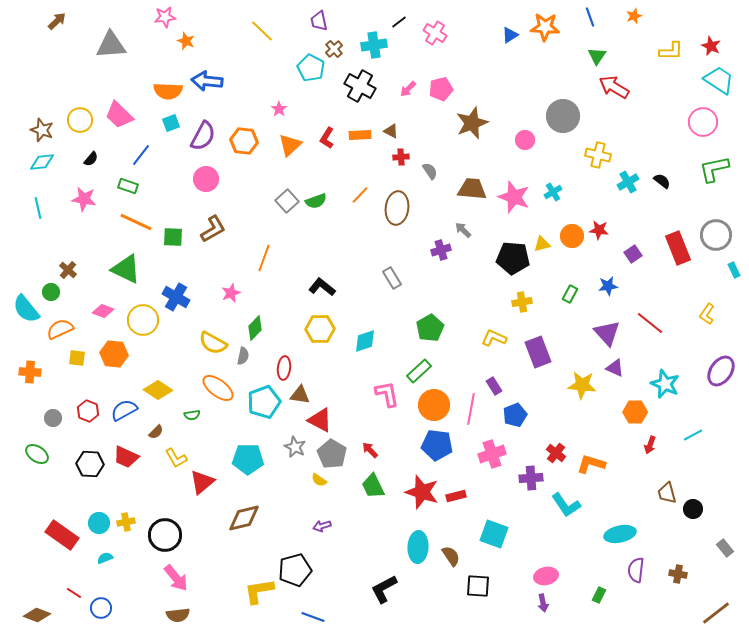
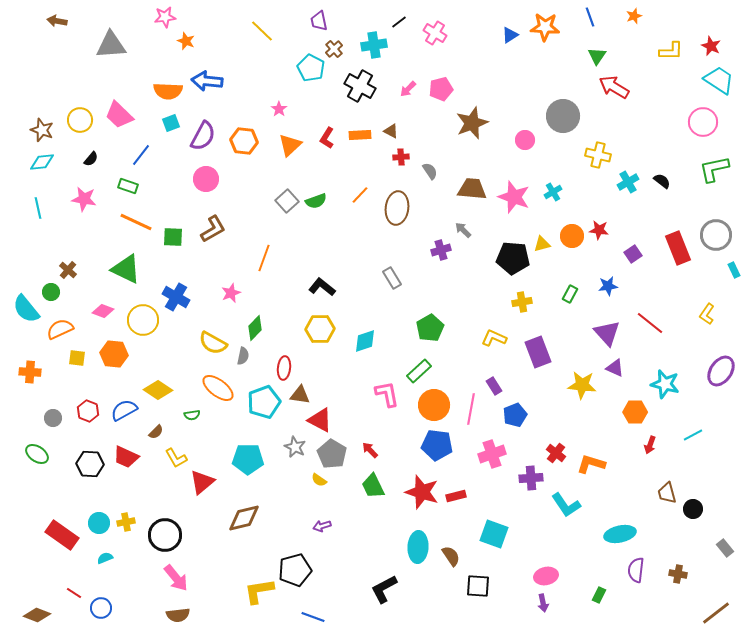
brown arrow at (57, 21): rotated 126 degrees counterclockwise
cyan star at (665, 384): rotated 8 degrees counterclockwise
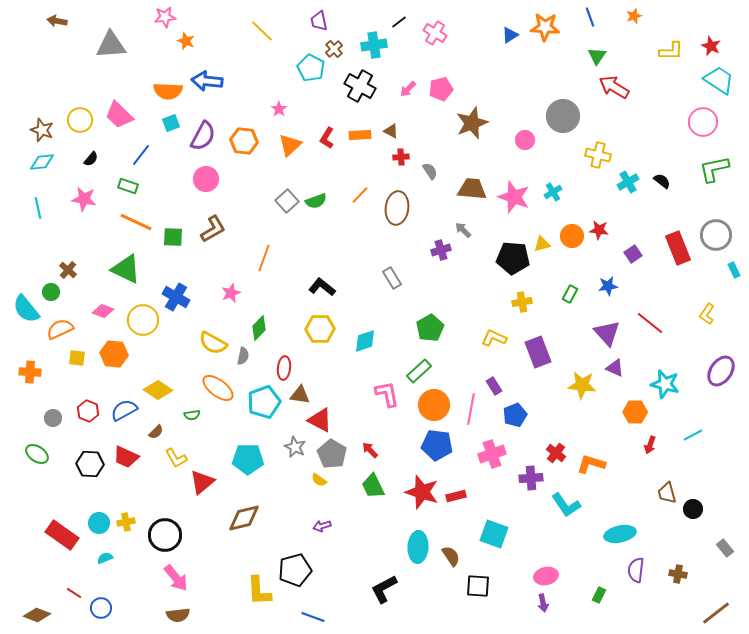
green diamond at (255, 328): moved 4 px right
yellow L-shape at (259, 591): rotated 84 degrees counterclockwise
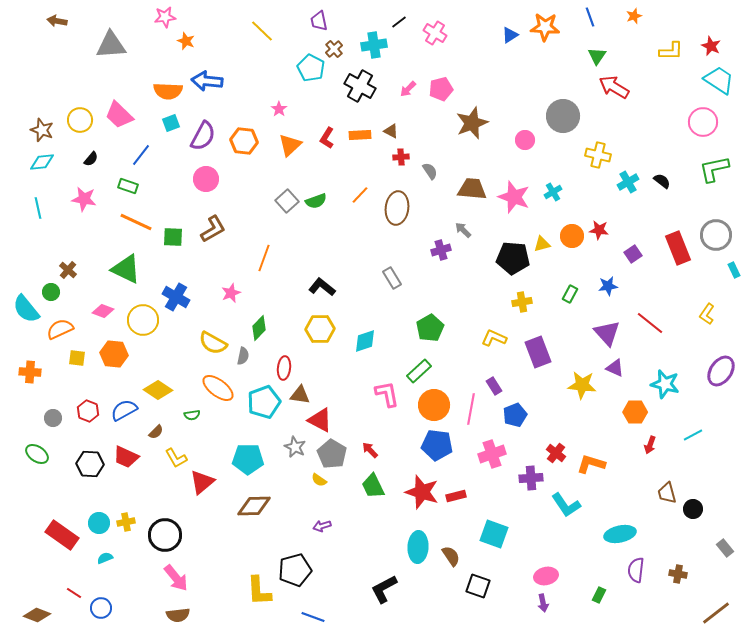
brown diamond at (244, 518): moved 10 px right, 12 px up; rotated 12 degrees clockwise
black square at (478, 586): rotated 15 degrees clockwise
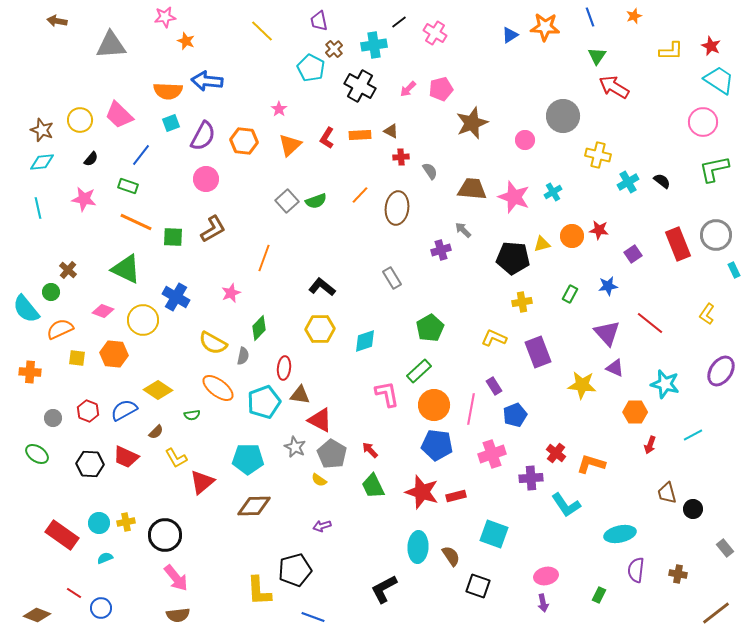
red rectangle at (678, 248): moved 4 px up
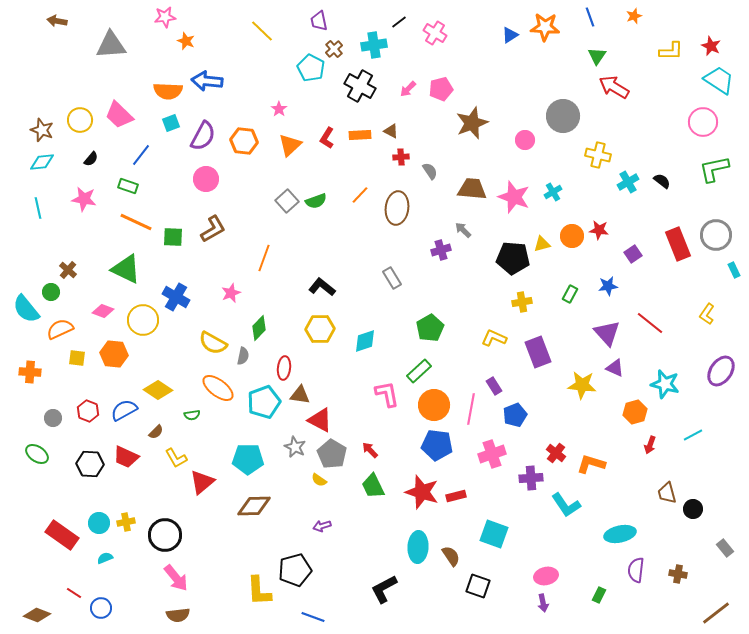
orange hexagon at (635, 412): rotated 15 degrees counterclockwise
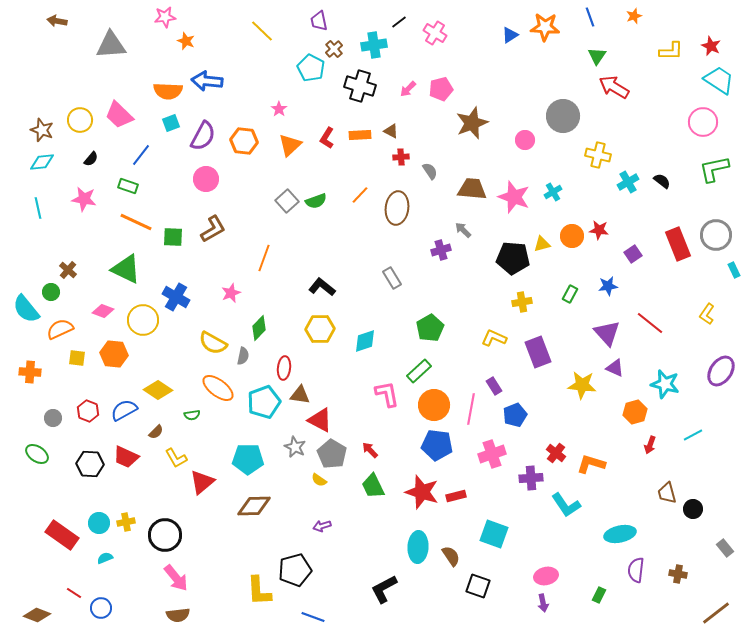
black cross at (360, 86): rotated 12 degrees counterclockwise
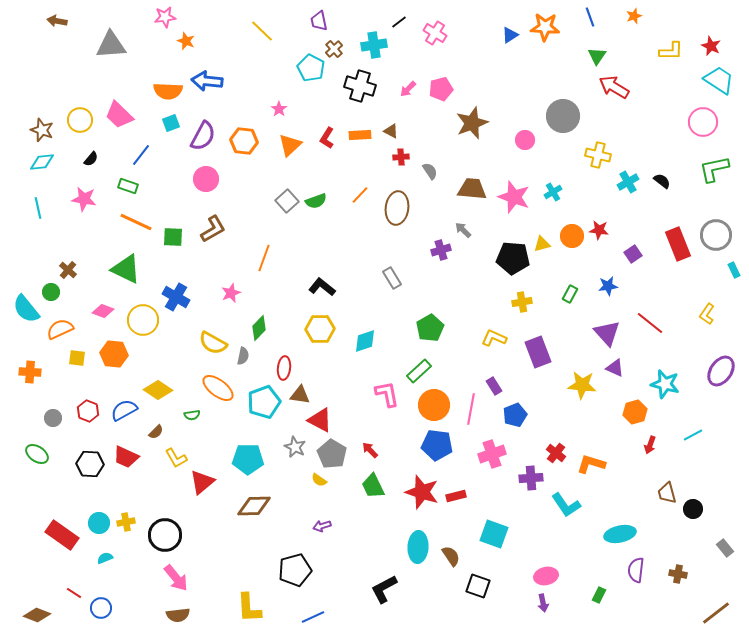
yellow L-shape at (259, 591): moved 10 px left, 17 px down
blue line at (313, 617): rotated 45 degrees counterclockwise
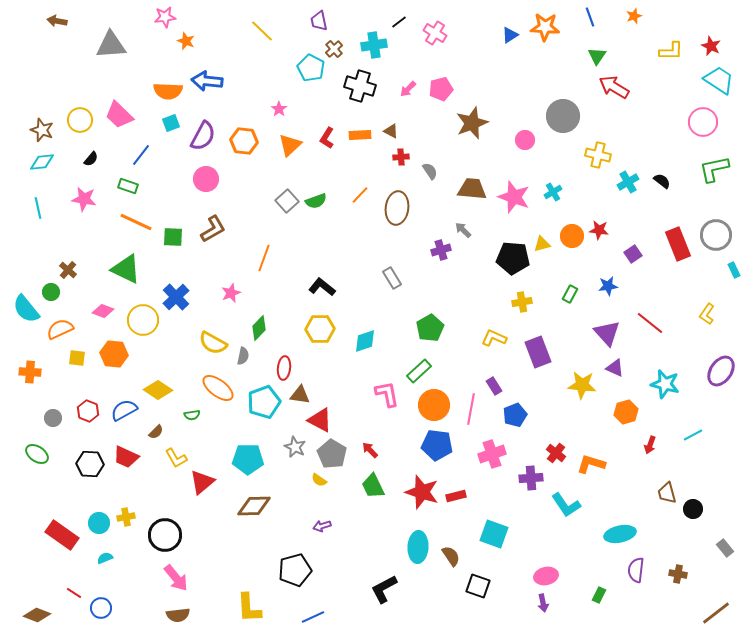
blue cross at (176, 297): rotated 16 degrees clockwise
orange hexagon at (635, 412): moved 9 px left
yellow cross at (126, 522): moved 5 px up
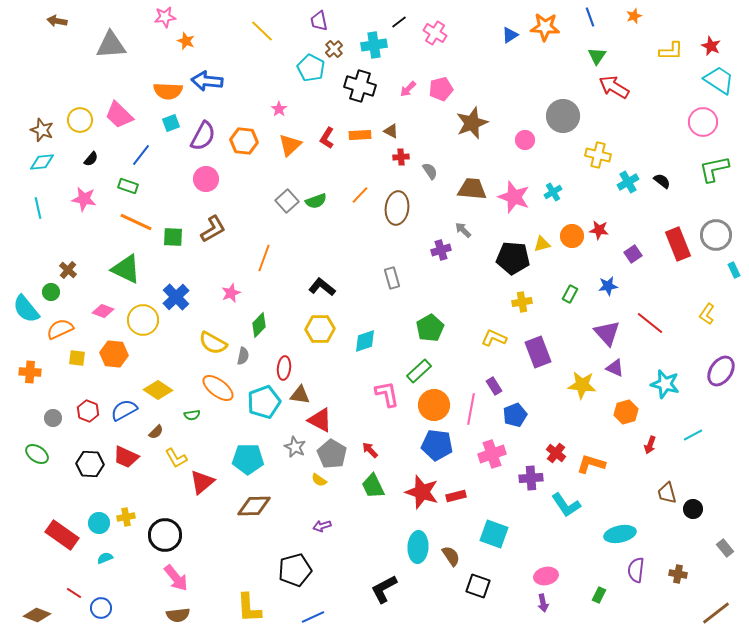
gray rectangle at (392, 278): rotated 15 degrees clockwise
green diamond at (259, 328): moved 3 px up
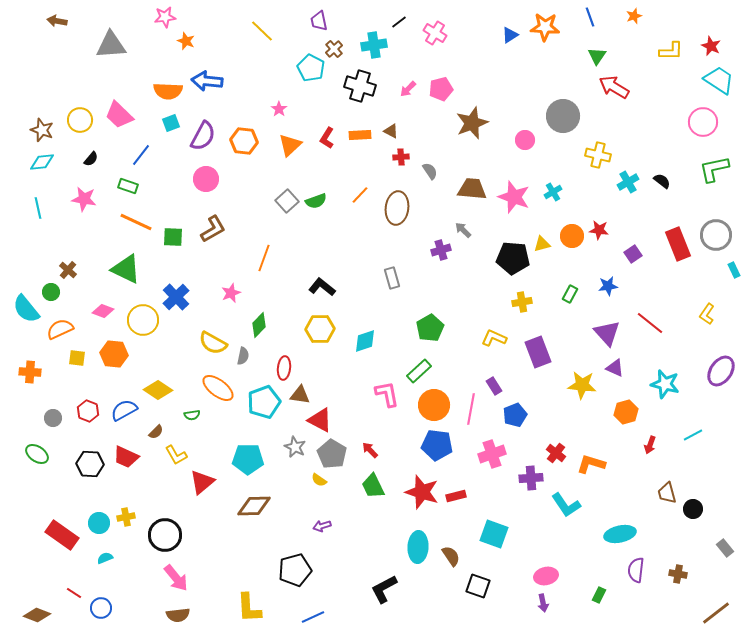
yellow L-shape at (176, 458): moved 3 px up
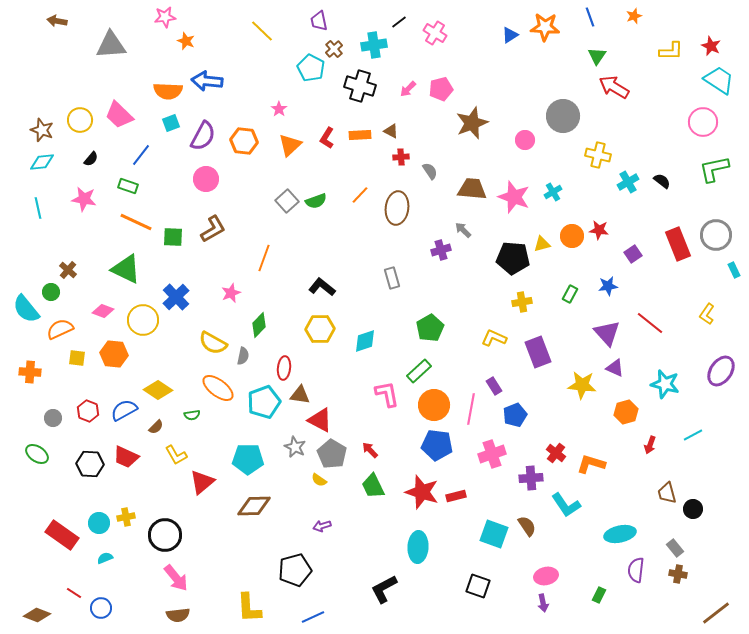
brown semicircle at (156, 432): moved 5 px up
gray rectangle at (725, 548): moved 50 px left
brown semicircle at (451, 556): moved 76 px right, 30 px up
